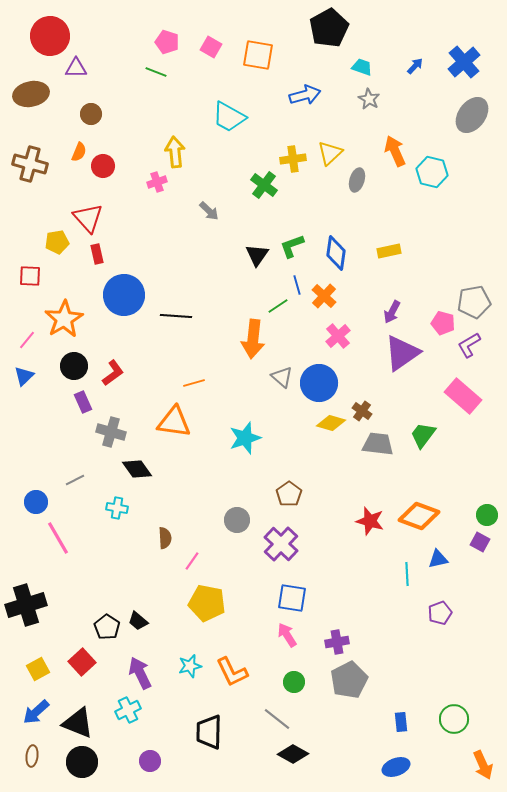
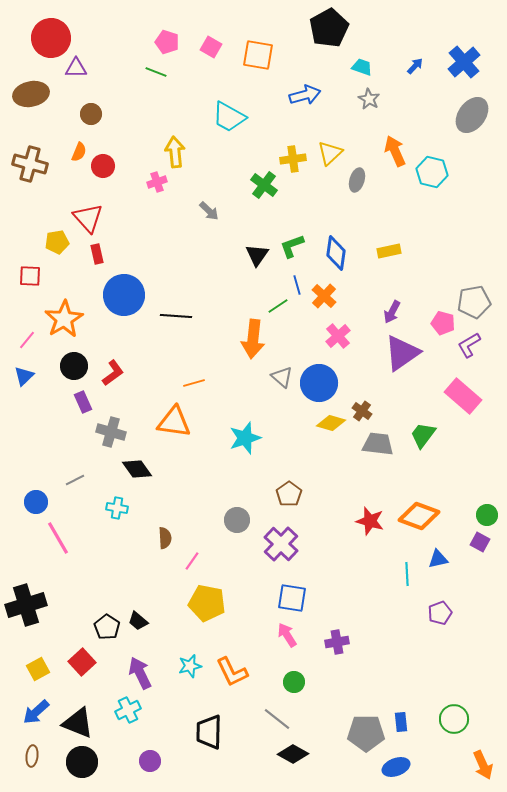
red circle at (50, 36): moved 1 px right, 2 px down
gray pentagon at (349, 680): moved 17 px right, 53 px down; rotated 27 degrees clockwise
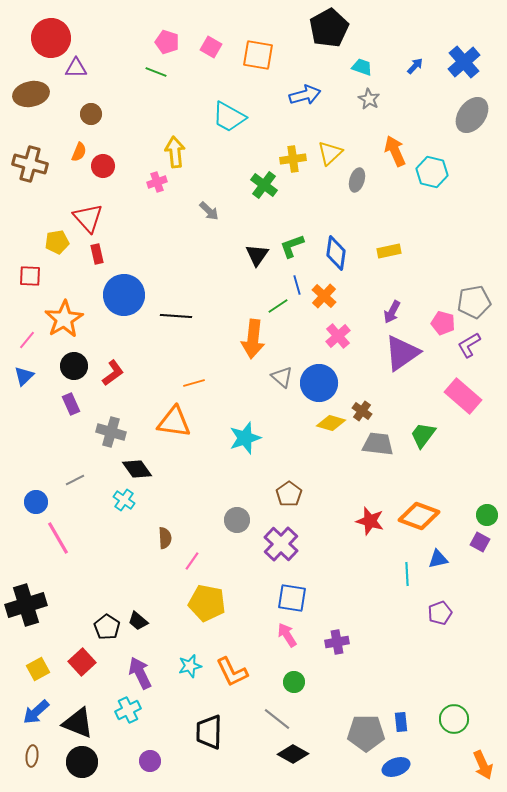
purple rectangle at (83, 402): moved 12 px left, 2 px down
cyan cross at (117, 508): moved 7 px right, 8 px up; rotated 25 degrees clockwise
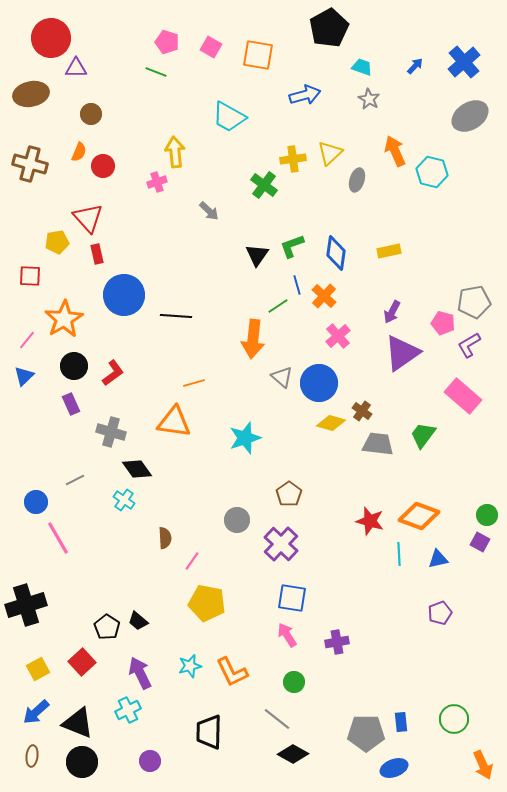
gray ellipse at (472, 115): moved 2 px left, 1 px down; rotated 21 degrees clockwise
cyan line at (407, 574): moved 8 px left, 20 px up
blue ellipse at (396, 767): moved 2 px left, 1 px down
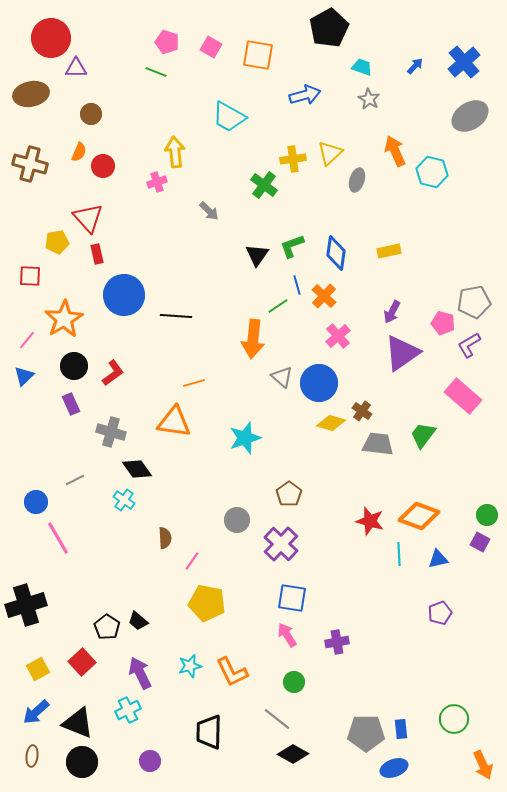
blue rectangle at (401, 722): moved 7 px down
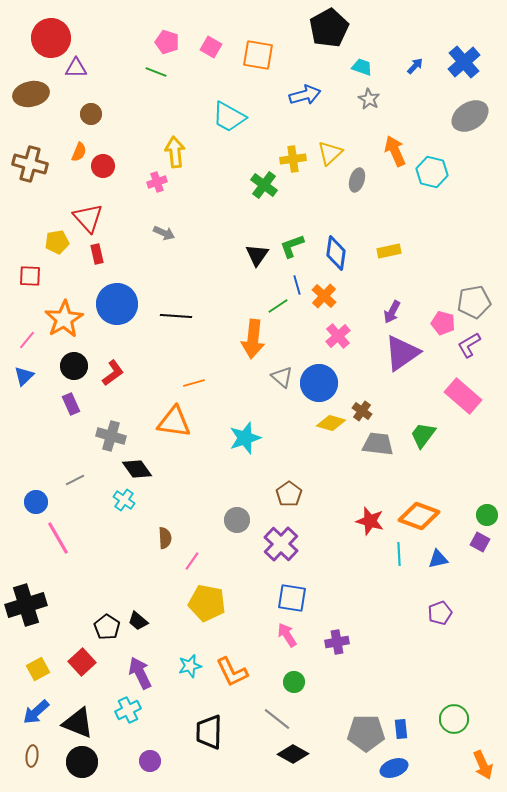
gray arrow at (209, 211): moved 45 px left, 22 px down; rotated 20 degrees counterclockwise
blue circle at (124, 295): moved 7 px left, 9 px down
gray cross at (111, 432): moved 4 px down
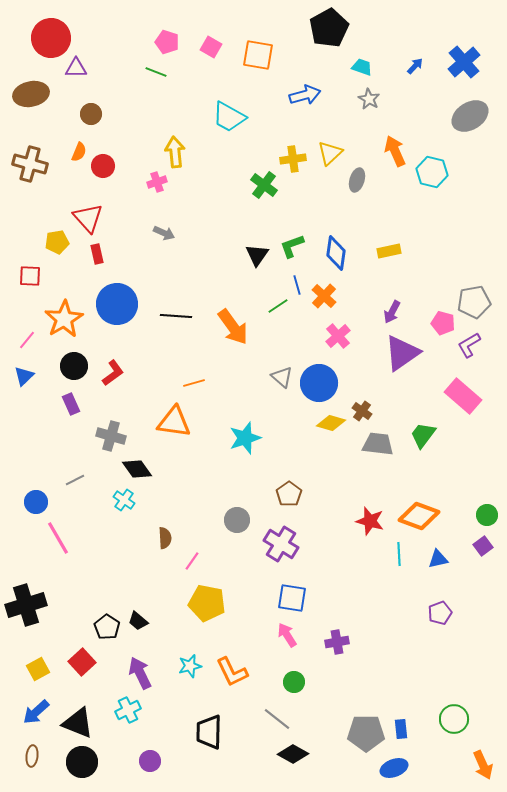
orange arrow at (253, 339): moved 20 px left, 12 px up; rotated 42 degrees counterclockwise
purple square at (480, 542): moved 3 px right, 4 px down; rotated 24 degrees clockwise
purple cross at (281, 544): rotated 12 degrees counterclockwise
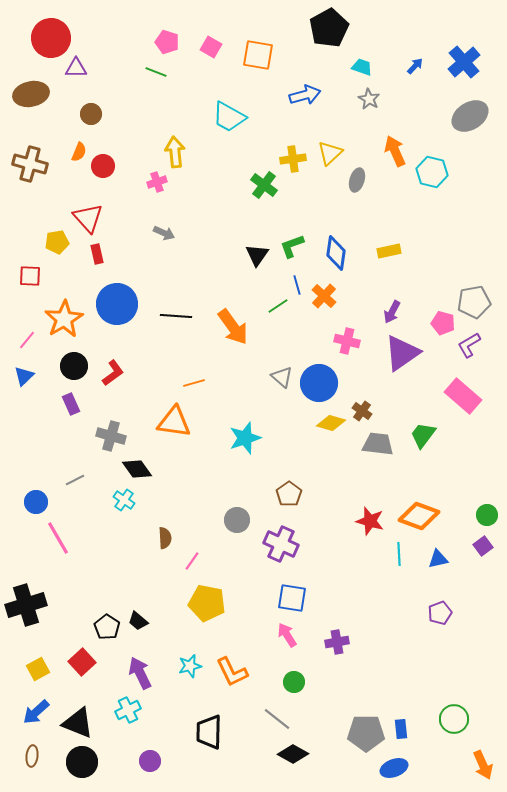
pink cross at (338, 336): moved 9 px right, 5 px down; rotated 35 degrees counterclockwise
purple cross at (281, 544): rotated 8 degrees counterclockwise
